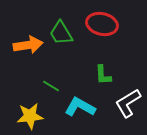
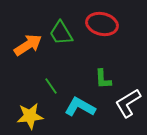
orange arrow: rotated 24 degrees counterclockwise
green L-shape: moved 4 px down
green line: rotated 24 degrees clockwise
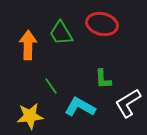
orange arrow: rotated 56 degrees counterclockwise
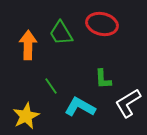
yellow star: moved 4 px left; rotated 20 degrees counterclockwise
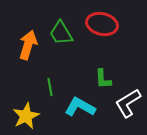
orange arrow: rotated 16 degrees clockwise
green line: moved 1 px left, 1 px down; rotated 24 degrees clockwise
